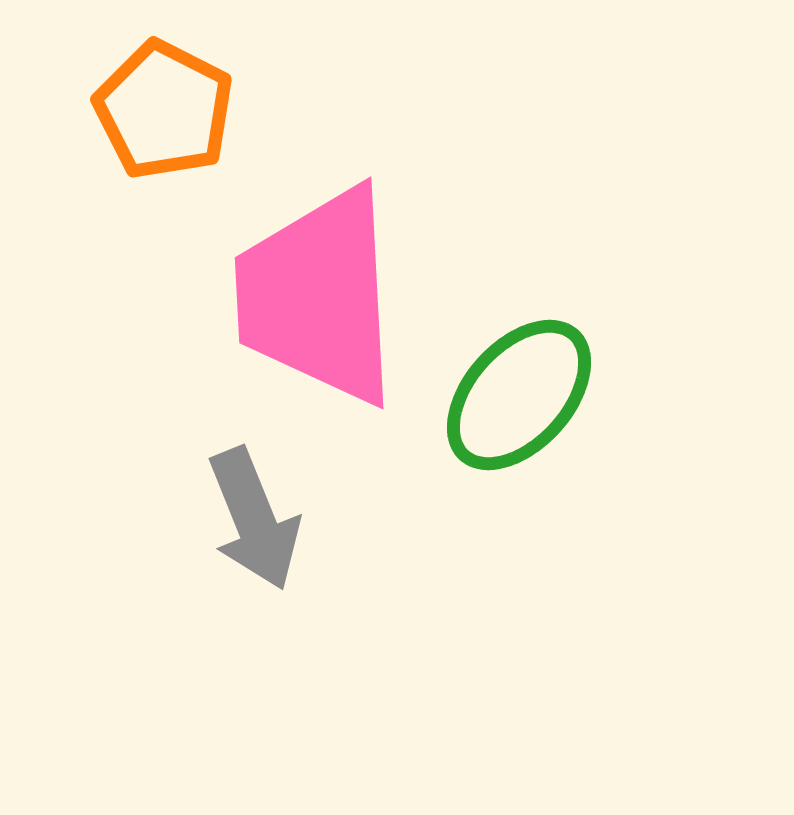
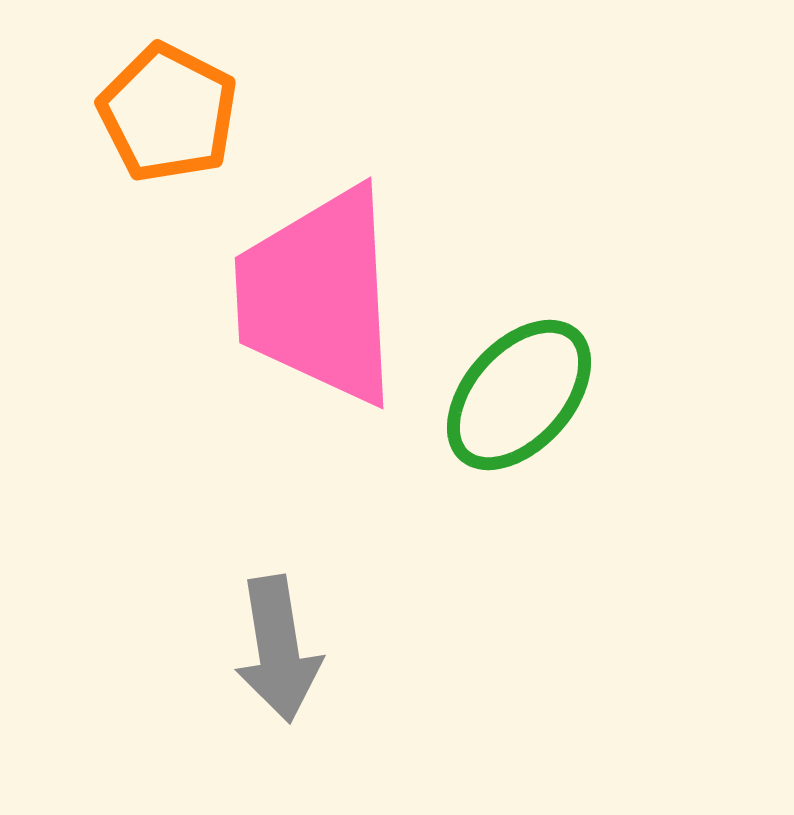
orange pentagon: moved 4 px right, 3 px down
gray arrow: moved 24 px right, 130 px down; rotated 13 degrees clockwise
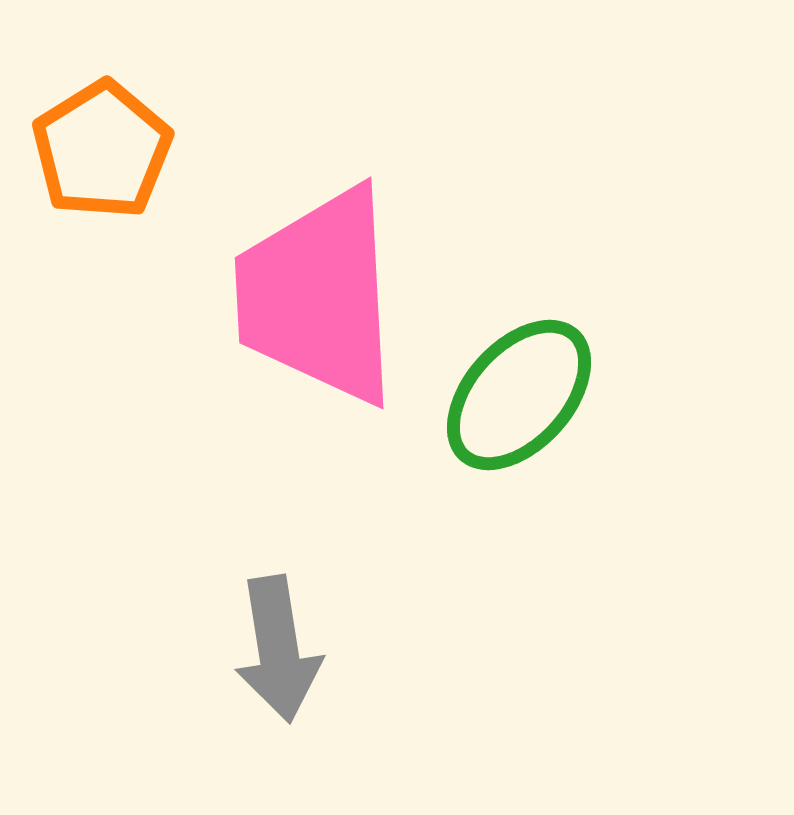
orange pentagon: moved 66 px left, 37 px down; rotated 13 degrees clockwise
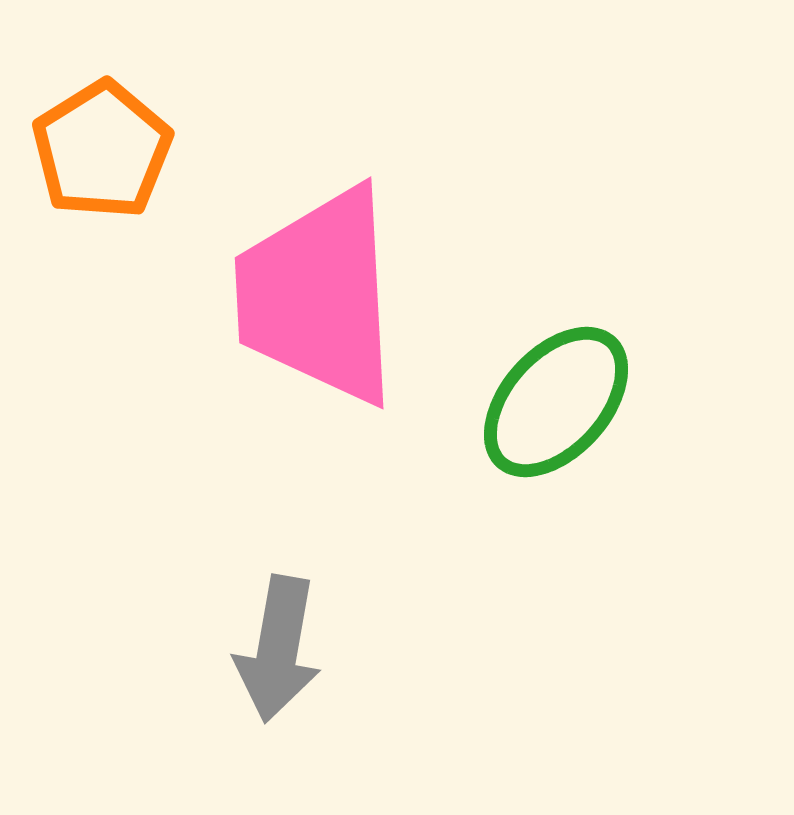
green ellipse: moved 37 px right, 7 px down
gray arrow: rotated 19 degrees clockwise
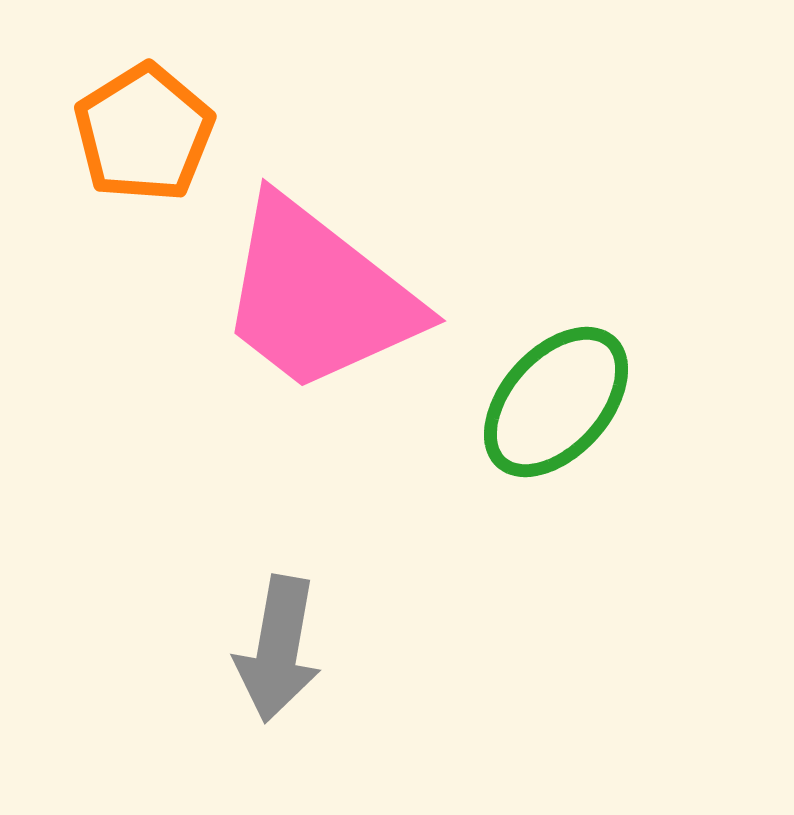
orange pentagon: moved 42 px right, 17 px up
pink trapezoid: rotated 49 degrees counterclockwise
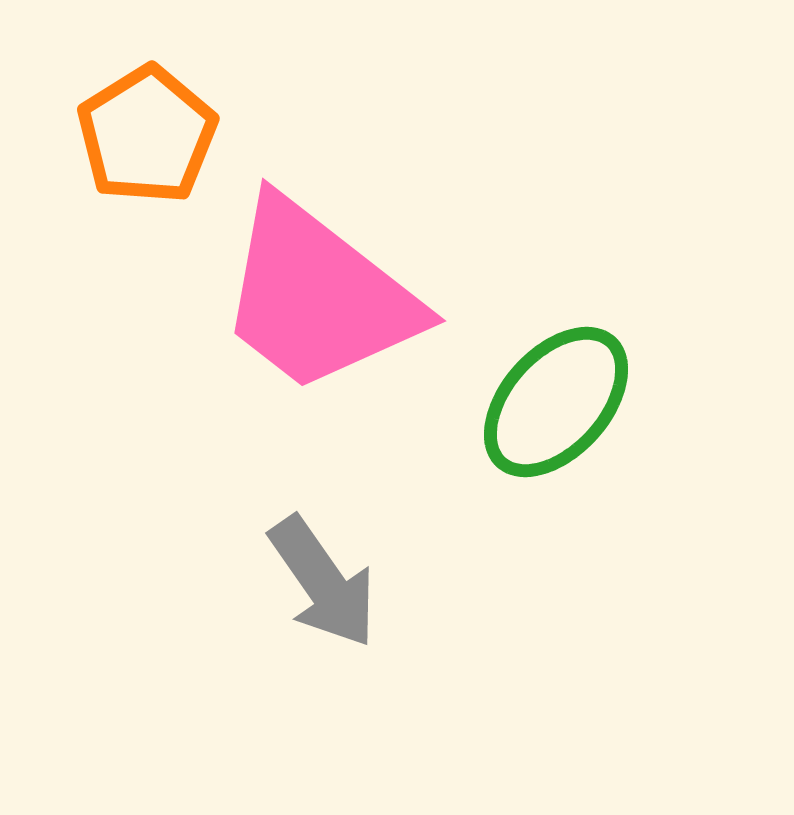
orange pentagon: moved 3 px right, 2 px down
gray arrow: moved 45 px right, 67 px up; rotated 45 degrees counterclockwise
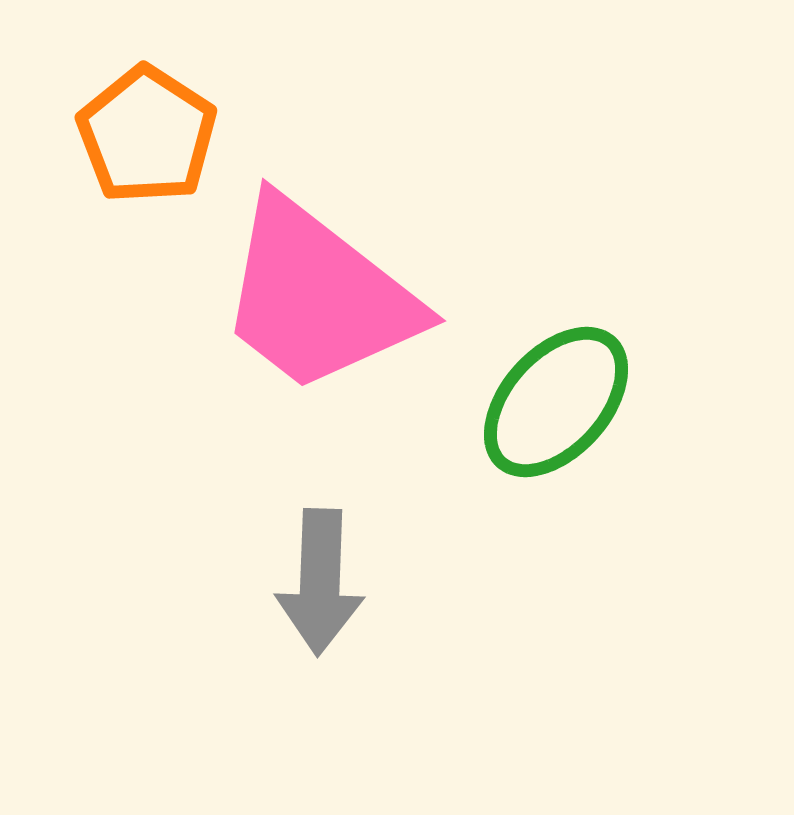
orange pentagon: rotated 7 degrees counterclockwise
gray arrow: moved 3 px left; rotated 37 degrees clockwise
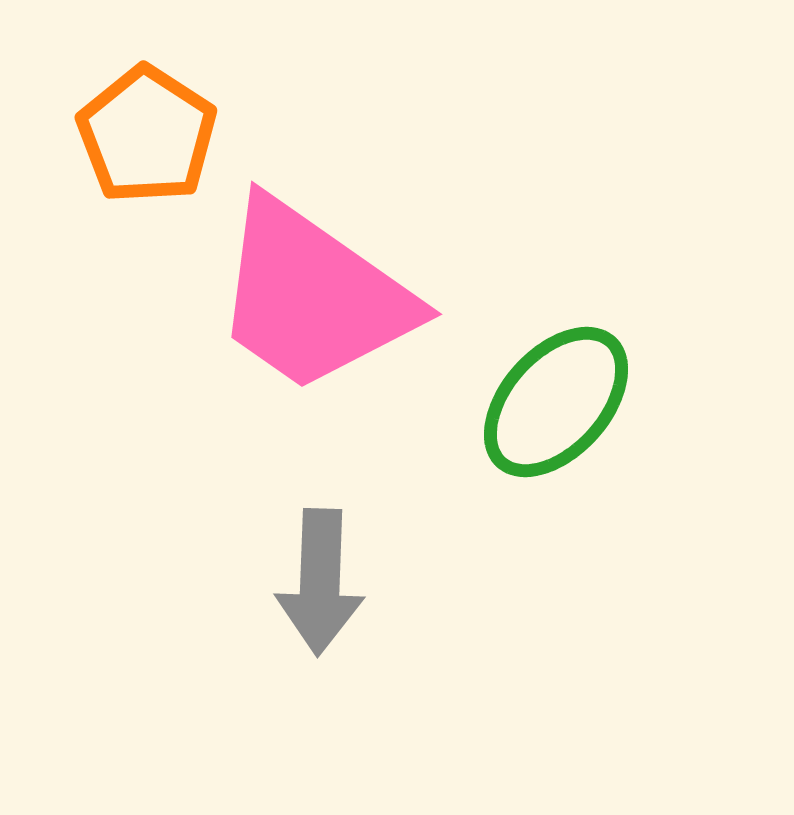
pink trapezoid: moved 5 px left; rotated 3 degrees counterclockwise
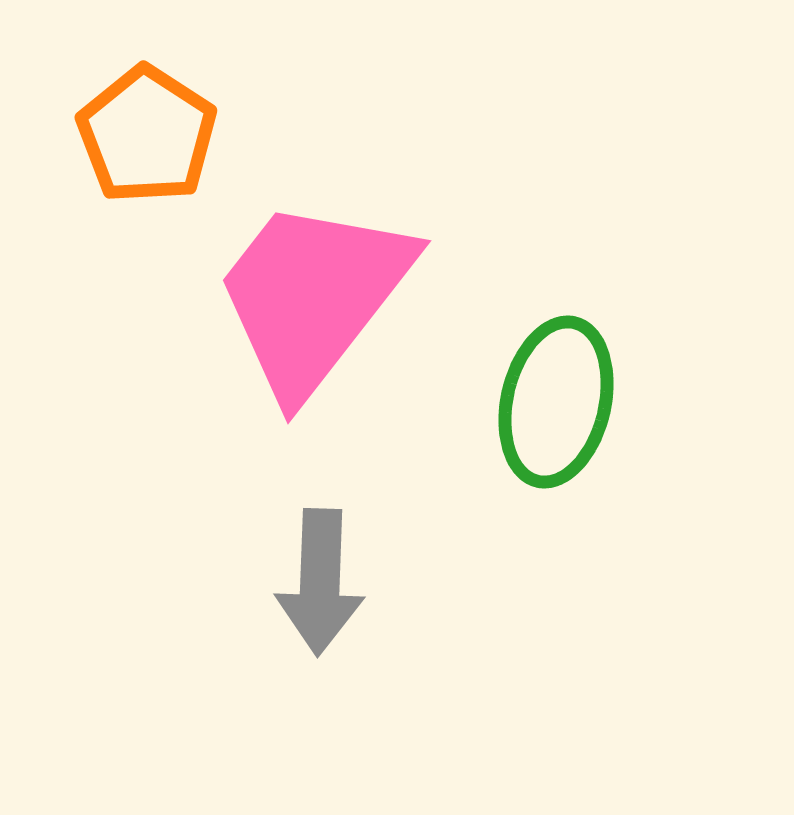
pink trapezoid: rotated 93 degrees clockwise
green ellipse: rotated 29 degrees counterclockwise
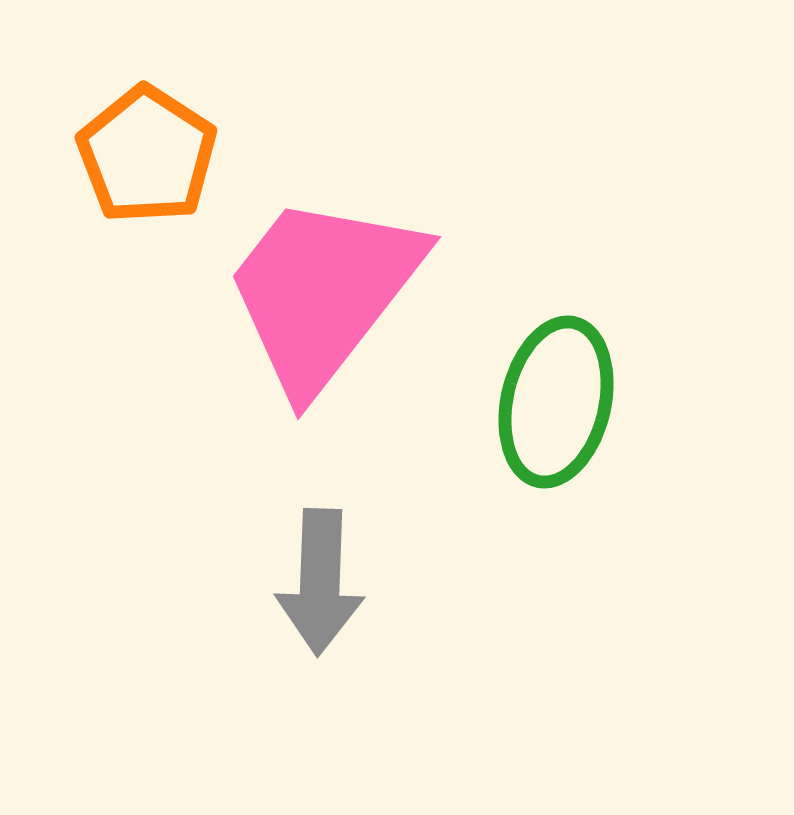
orange pentagon: moved 20 px down
pink trapezoid: moved 10 px right, 4 px up
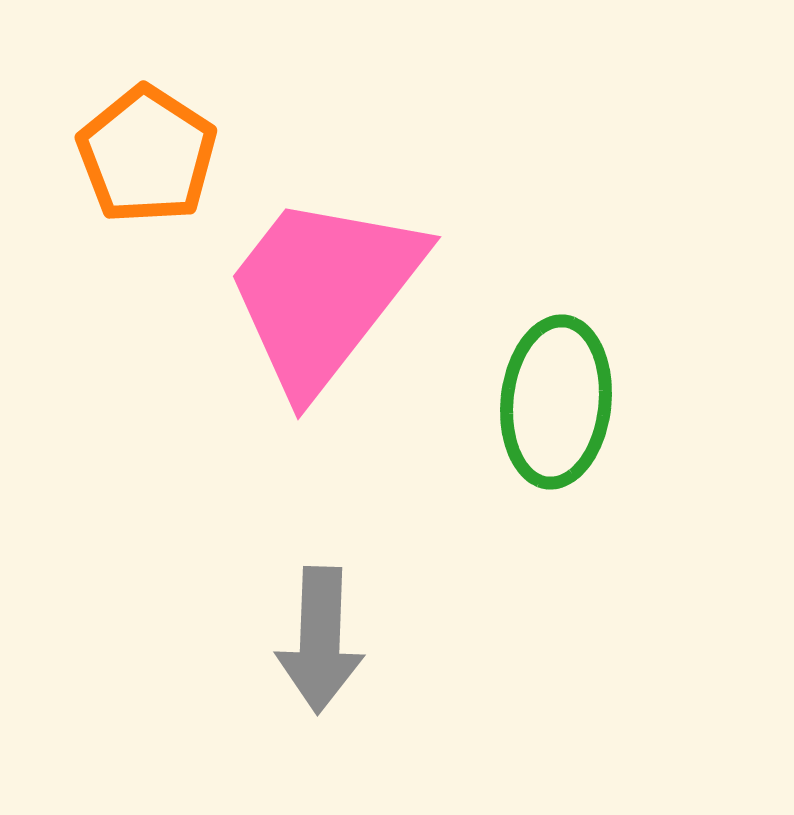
green ellipse: rotated 7 degrees counterclockwise
gray arrow: moved 58 px down
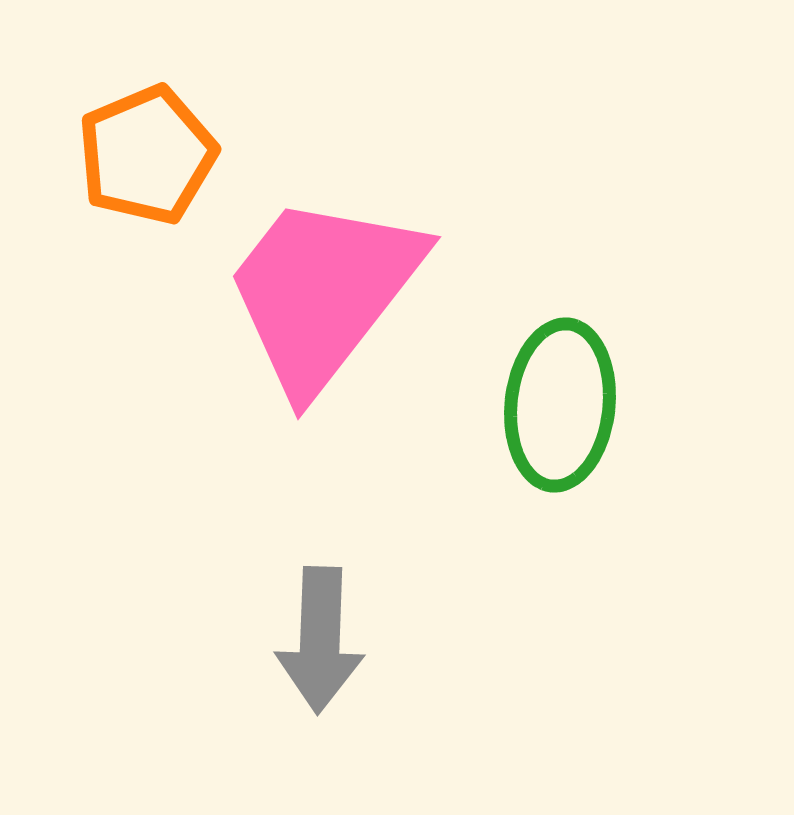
orange pentagon: rotated 16 degrees clockwise
green ellipse: moved 4 px right, 3 px down
